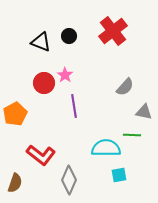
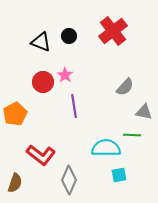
red circle: moved 1 px left, 1 px up
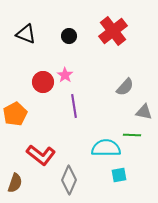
black triangle: moved 15 px left, 8 px up
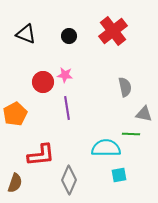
pink star: rotated 28 degrees counterclockwise
gray semicircle: rotated 54 degrees counterclockwise
purple line: moved 7 px left, 2 px down
gray triangle: moved 2 px down
green line: moved 1 px left, 1 px up
red L-shape: rotated 44 degrees counterclockwise
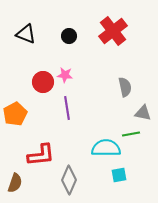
gray triangle: moved 1 px left, 1 px up
green line: rotated 12 degrees counterclockwise
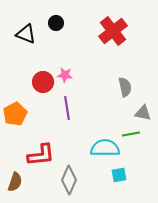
black circle: moved 13 px left, 13 px up
cyan semicircle: moved 1 px left
brown semicircle: moved 1 px up
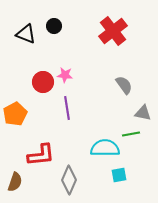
black circle: moved 2 px left, 3 px down
gray semicircle: moved 1 px left, 2 px up; rotated 24 degrees counterclockwise
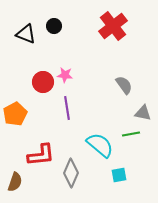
red cross: moved 5 px up
cyan semicircle: moved 5 px left, 3 px up; rotated 40 degrees clockwise
gray diamond: moved 2 px right, 7 px up
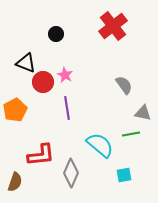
black circle: moved 2 px right, 8 px down
black triangle: moved 29 px down
pink star: rotated 21 degrees clockwise
orange pentagon: moved 4 px up
cyan square: moved 5 px right
